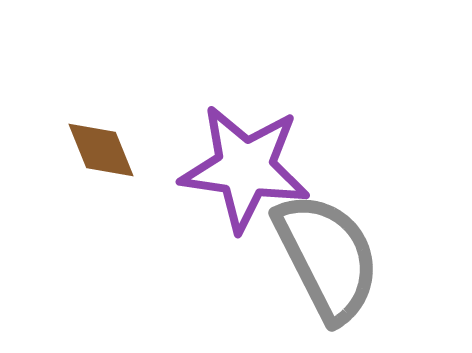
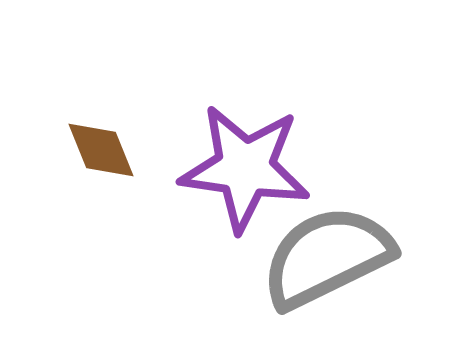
gray semicircle: rotated 89 degrees counterclockwise
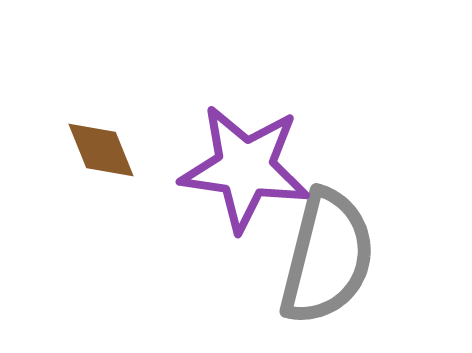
gray semicircle: rotated 130 degrees clockwise
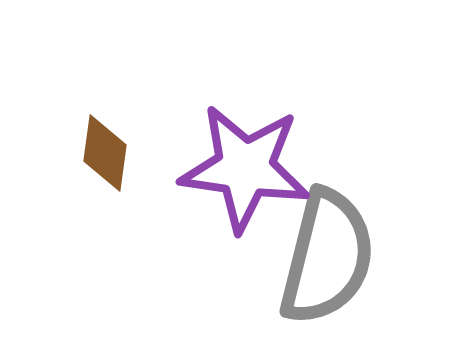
brown diamond: moved 4 px right, 3 px down; rotated 30 degrees clockwise
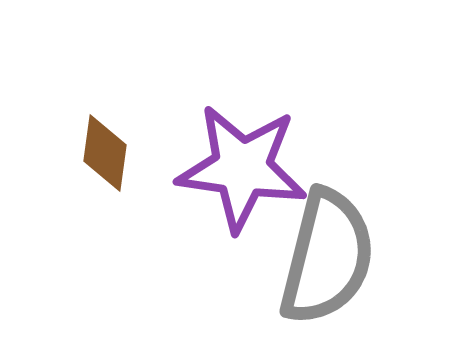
purple star: moved 3 px left
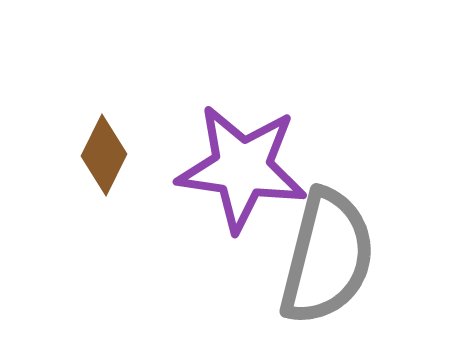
brown diamond: moved 1 px left, 2 px down; rotated 18 degrees clockwise
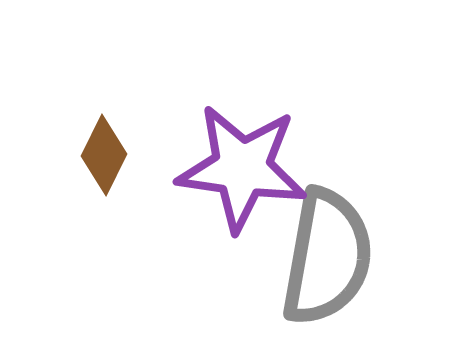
gray semicircle: rotated 4 degrees counterclockwise
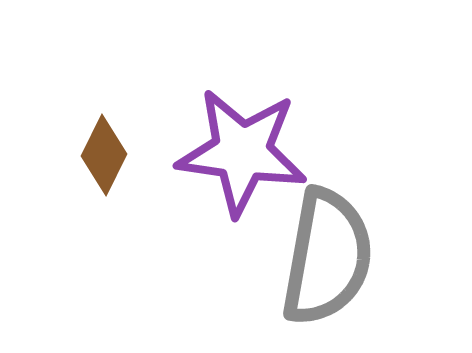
purple star: moved 16 px up
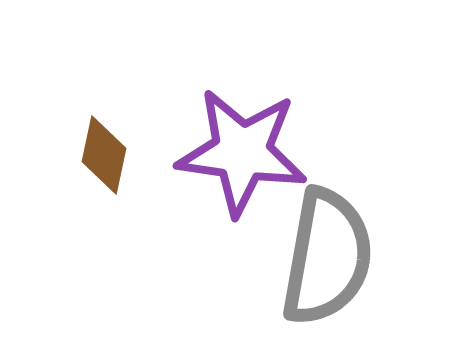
brown diamond: rotated 14 degrees counterclockwise
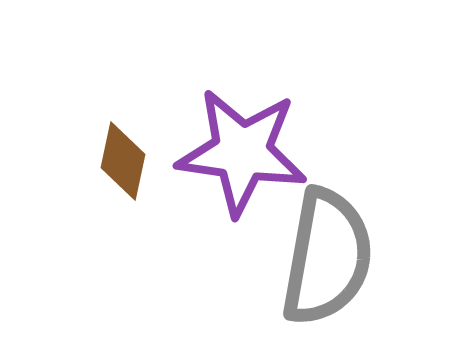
brown diamond: moved 19 px right, 6 px down
